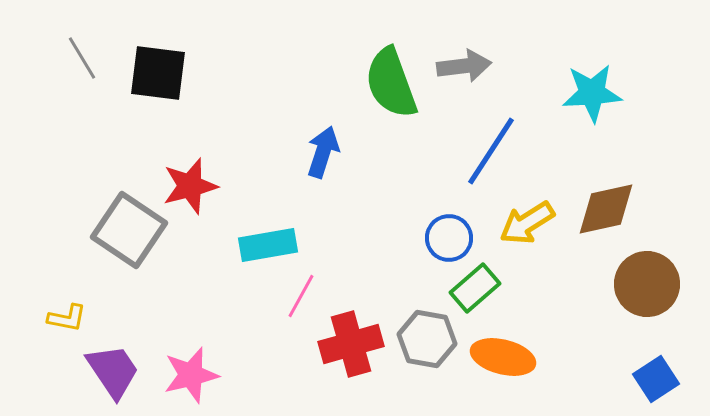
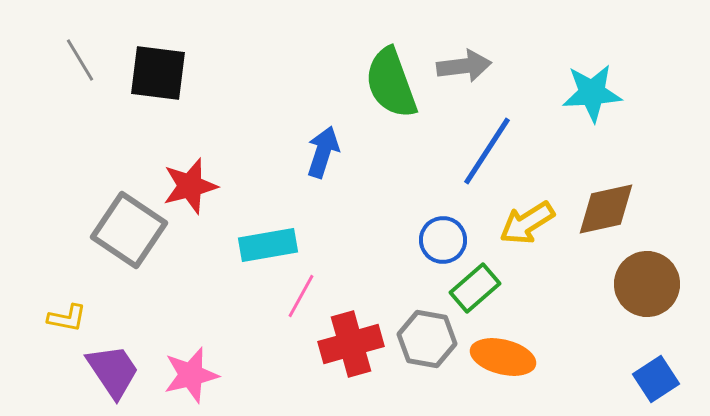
gray line: moved 2 px left, 2 px down
blue line: moved 4 px left
blue circle: moved 6 px left, 2 px down
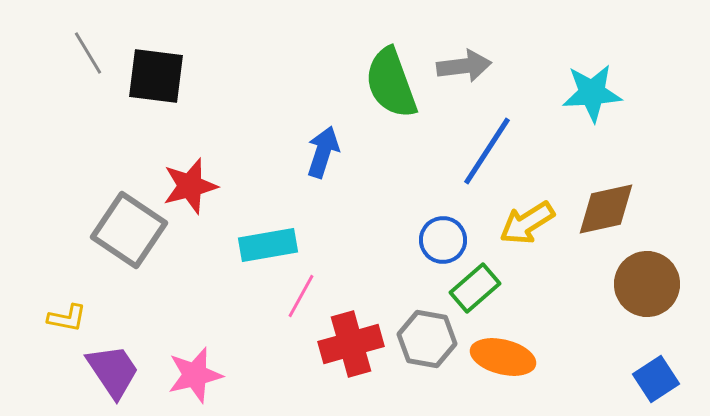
gray line: moved 8 px right, 7 px up
black square: moved 2 px left, 3 px down
pink star: moved 4 px right
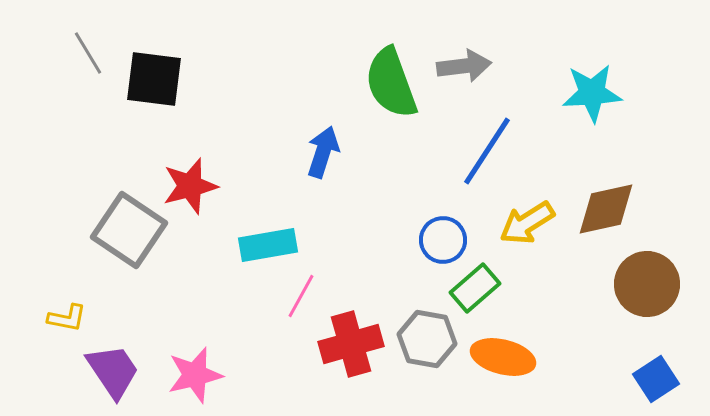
black square: moved 2 px left, 3 px down
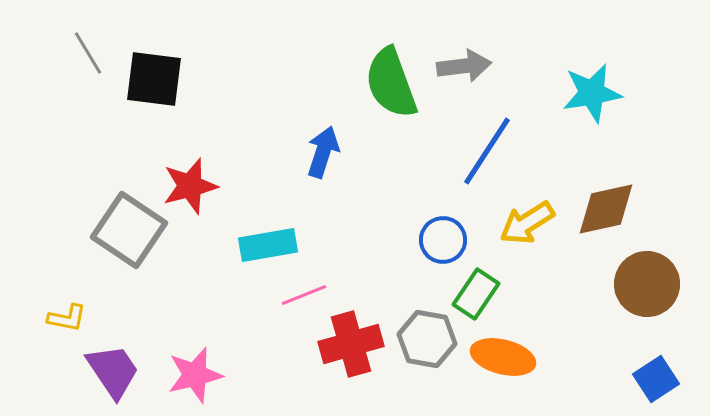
cyan star: rotated 6 degrees counterclockwise
green rectangle: moved 1 px right, 6 px down; rotated 15 degrees counterclockwise
pink line: moved 3 px right, 1 px up; rotated 39 degrees clockwise
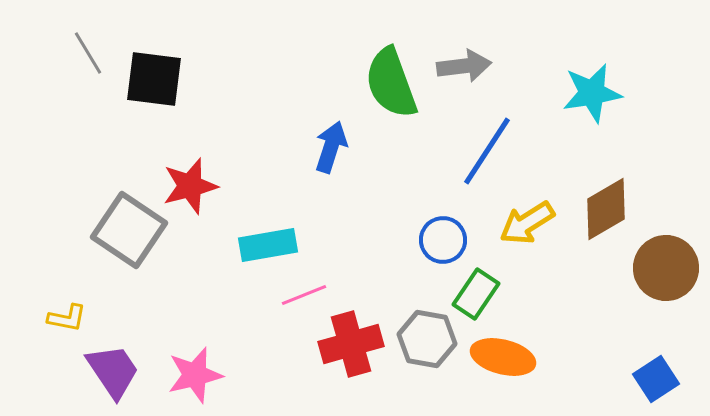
blue arrow: moved 8 px right, 5 px up
brown diamond: rotated 18 degrees counterclockwise
brown circle: moved 19 px right, 16 px up
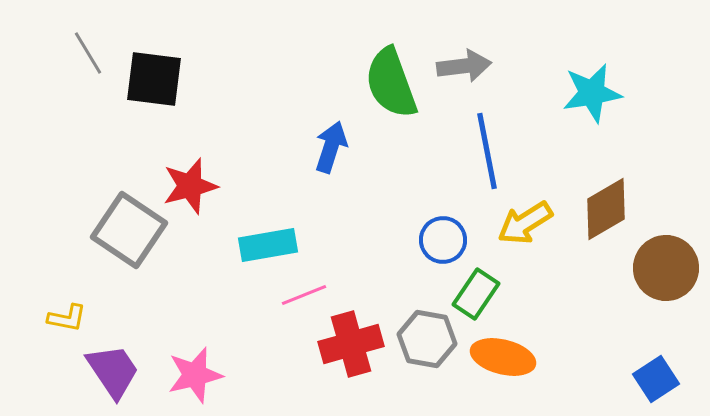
blue line: rotated 44 degrees counterclockwise
yellow arrow: moved 2 px left
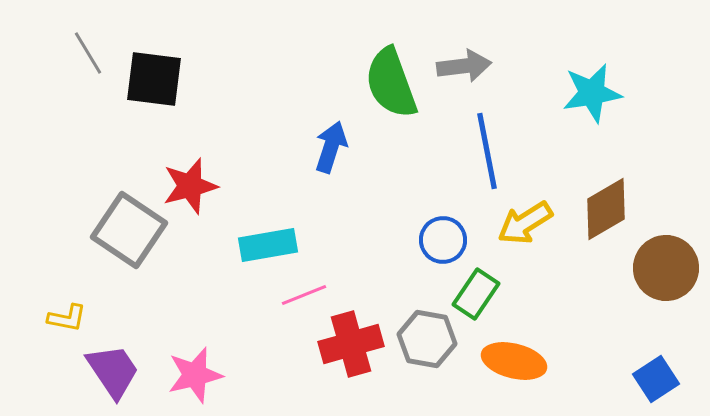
orange ellipse: moved 11 px right, 4 px down
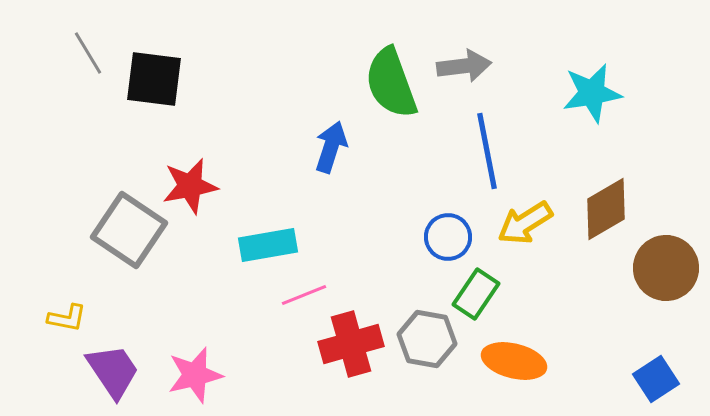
red star: rotated 4 degrees clockwise
blue circle: moved 5 px right, 3 px up
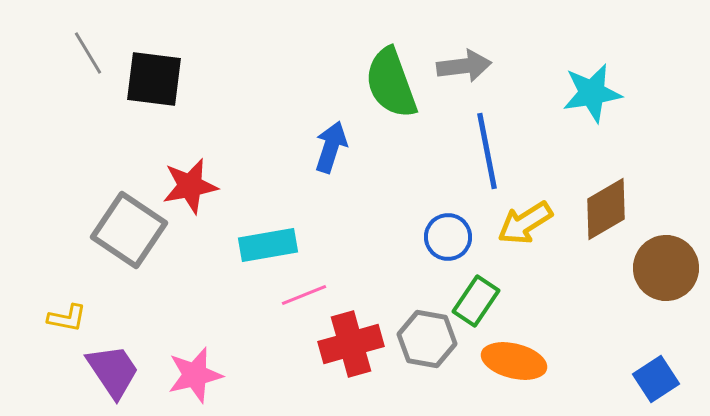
green rectangle: moved 7 px down
